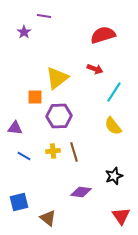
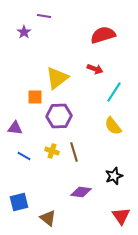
yellow cross: moved 1 px left; rotated 24 degrees clockwise
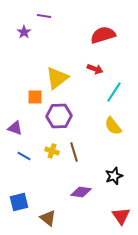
purple triangle: rotated 14 degrees clockwise
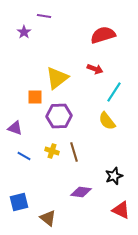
yellow semicircle: moved 6 px left, 5 px up
red triangle: moved 6 px up; rotated 30 degrees counterclockwise
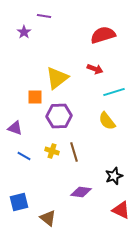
cyan line: rotated 40 degrees clockwise
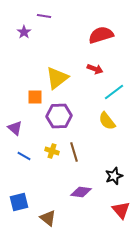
red semicircle: moved 2 px left
cyan line: rotated 20 degrees counterclockwise
purple triangle: rotated 21 degrees clockwise
red triangle: rotated 24 degrees clockwise
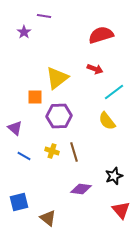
purple diamond: moved 3 px up
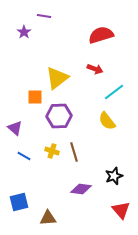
brown triangle: rotated 42 degrees counterclockwise
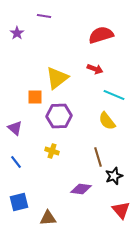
purple star: moved 7 px left, 1 px down
cyan line: moved 3 px down; rotated 60 degrees clockwise
brown line: moved 24 px right, 5 px down
blue line: moved 8 px left, 6 px down; rotated 24 degrees clockwise
